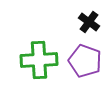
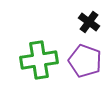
green cross: rotated 6 degrees counterclockwise
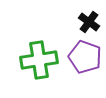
purple pentagon: moved 4 px up
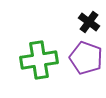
purple pentagon: moved 1 px right, 1 px down
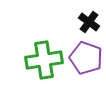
green cross: moved 5 px right
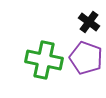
green cross: rotated 21 degrees clockwise
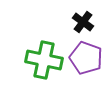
black cross: moved 6 px left
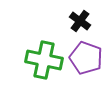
black cross: moved 3 px left, 1 px up
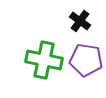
purple pentagon: moved 2 px down; rotated 12 degrees counterclockwise
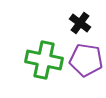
black cross: moved 2 px down
